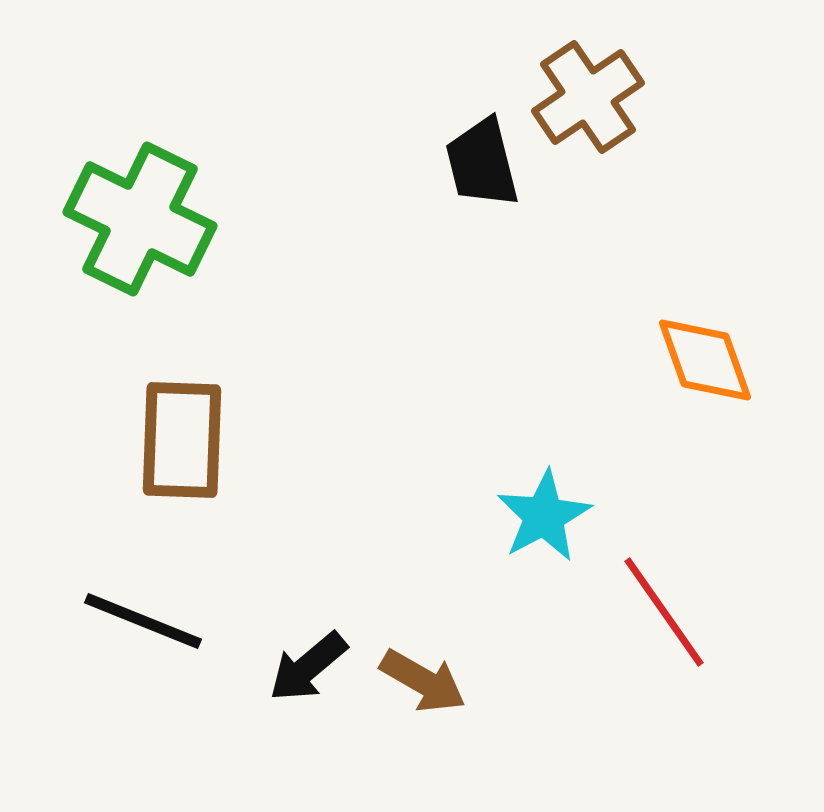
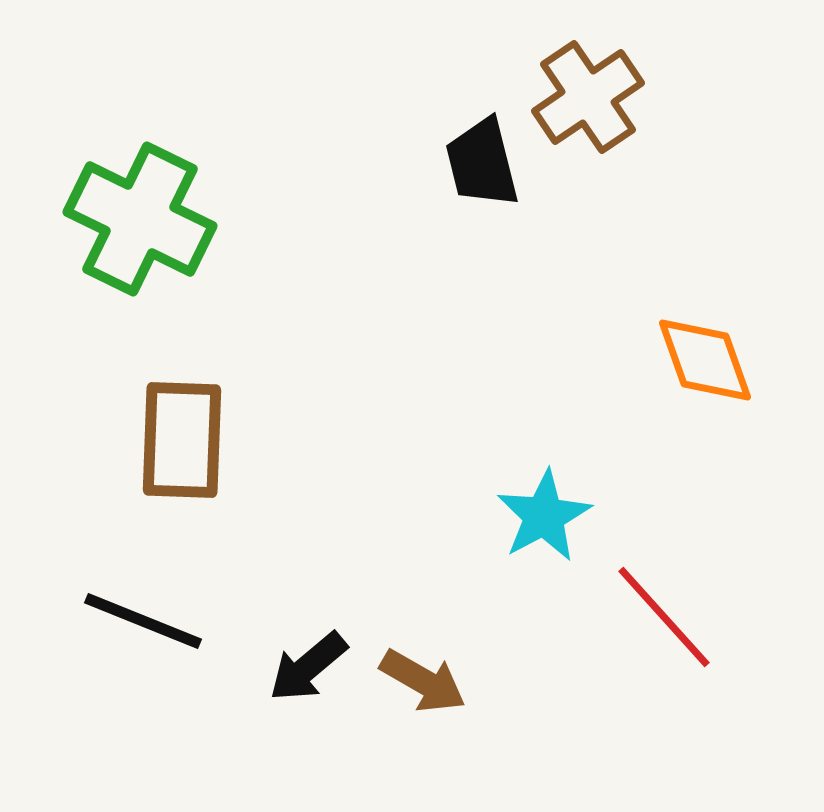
red line: moved 5 px down; rotated 7 degrees counterclockwise
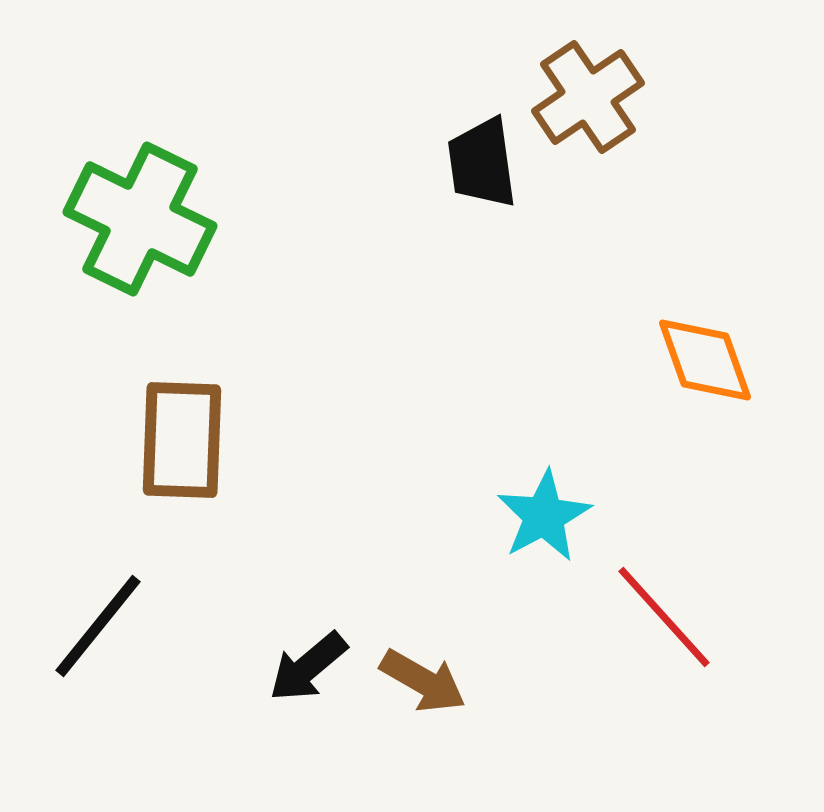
black trapezoid: rotated 6 degrees clockwise
black line: moved 45 px left, 5 px down; rotated 73 degrees counterclockwise
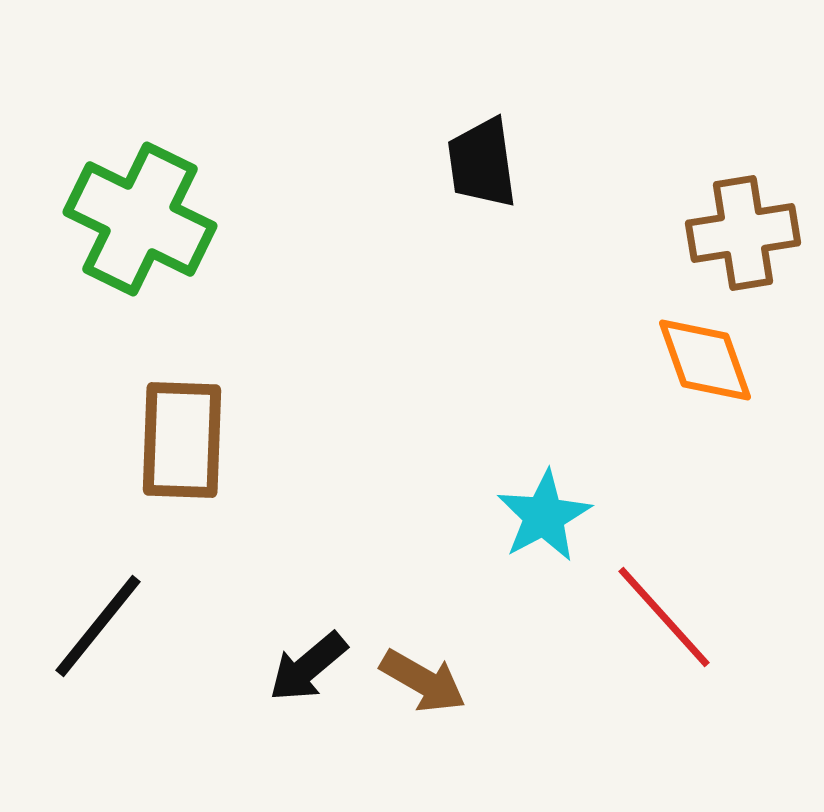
brown cross: moved 155 px right, 136 px down; rotated 25 degrees clockwise
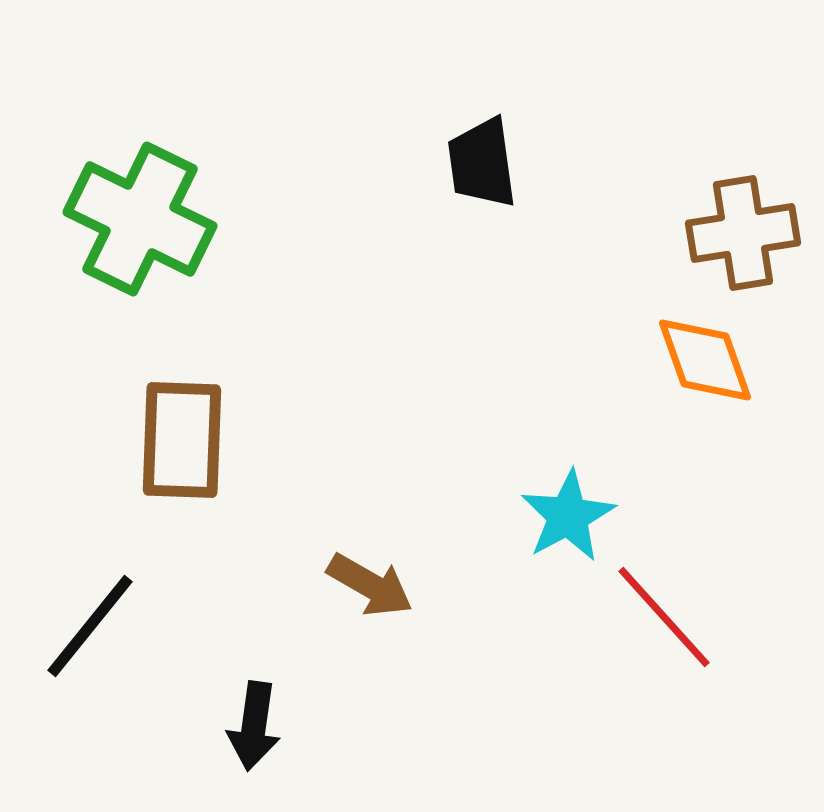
cyan star: moved 24 px right
black line: moved 8 px left
black arrow: moved 54 px left, 59 px down; rotated 42 degrees counterclockwise
brown arrow: moved 53 px left, 96 px up
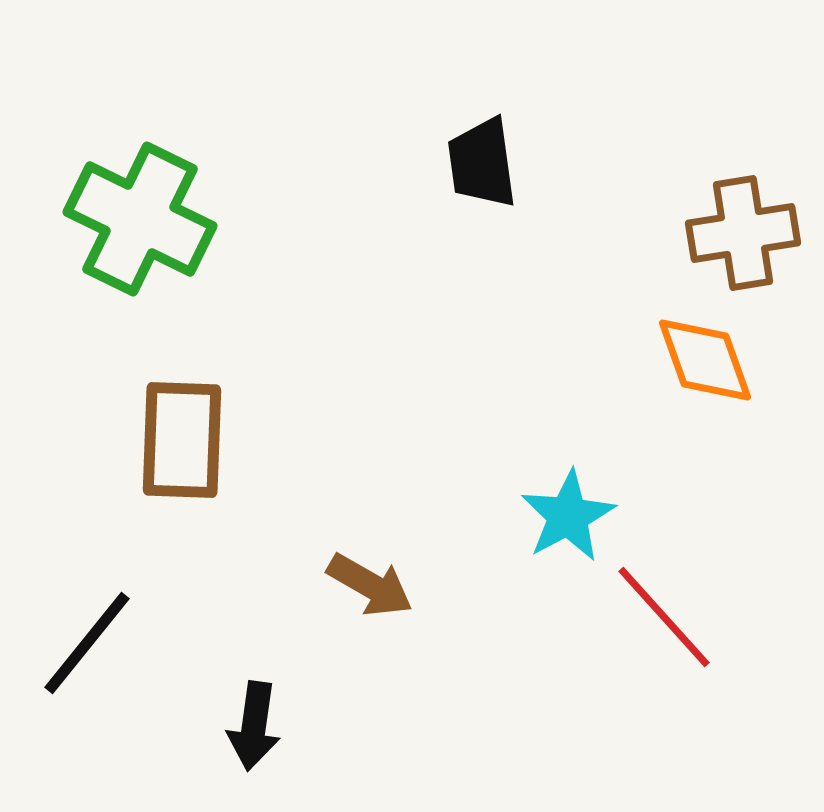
black line: moved 3 px left, 17 px down
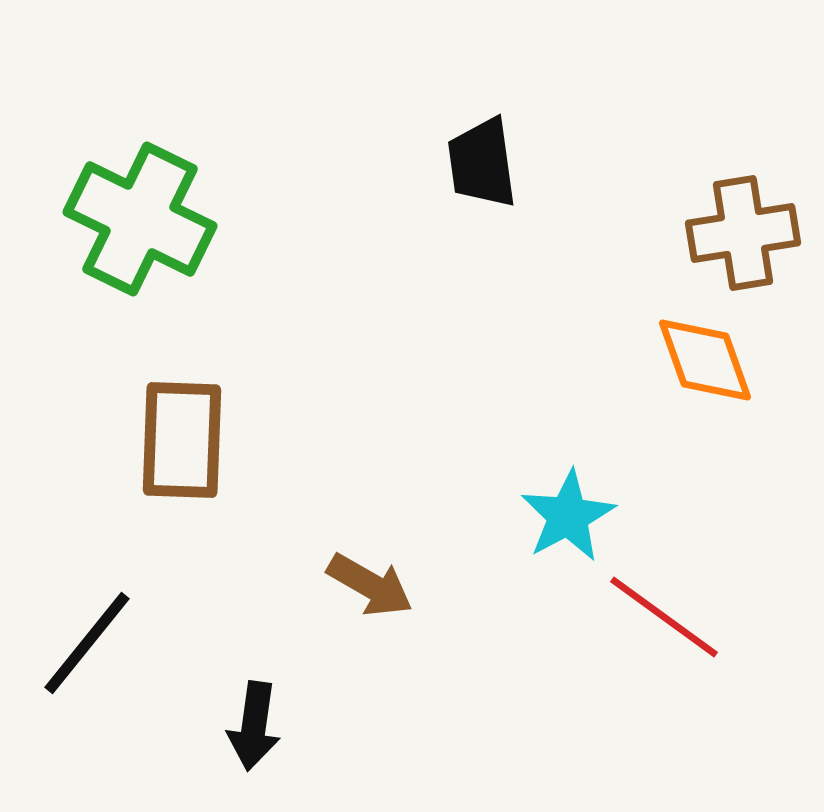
red line: rotated 12 degrees counterclockwise
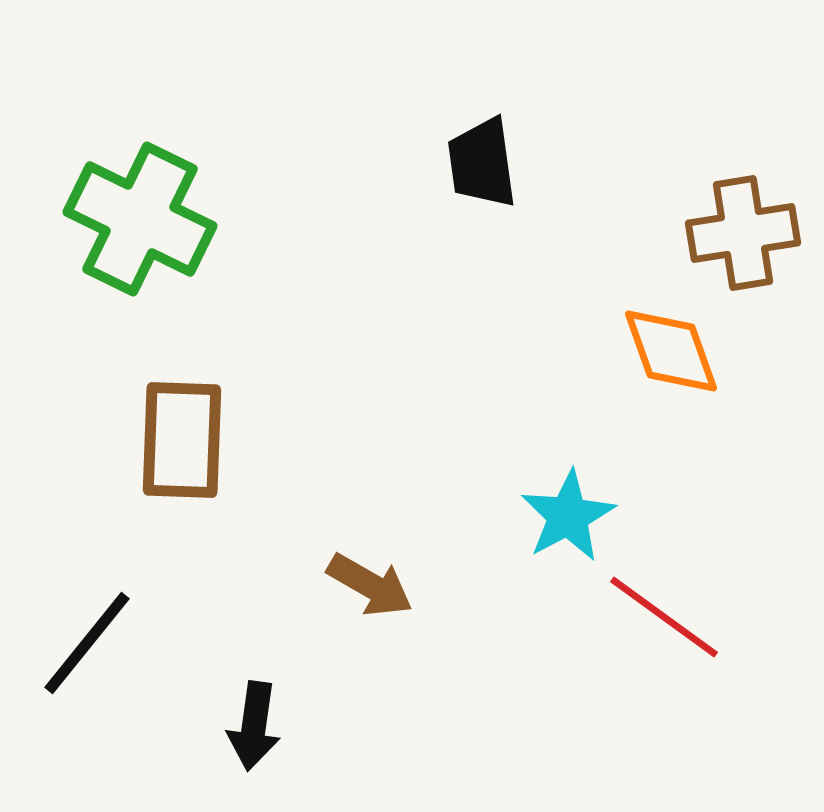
orange diamond: moved 34 px left, 9 px up
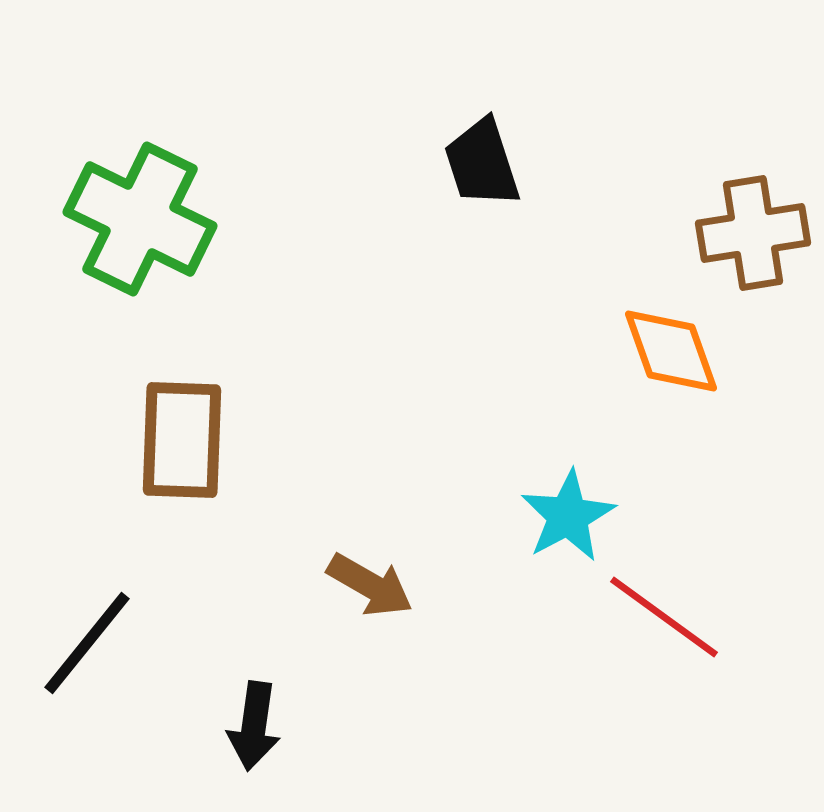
black trapezoid: rotated 10 degrees counterclockwise
brown cross: moved 10 px right
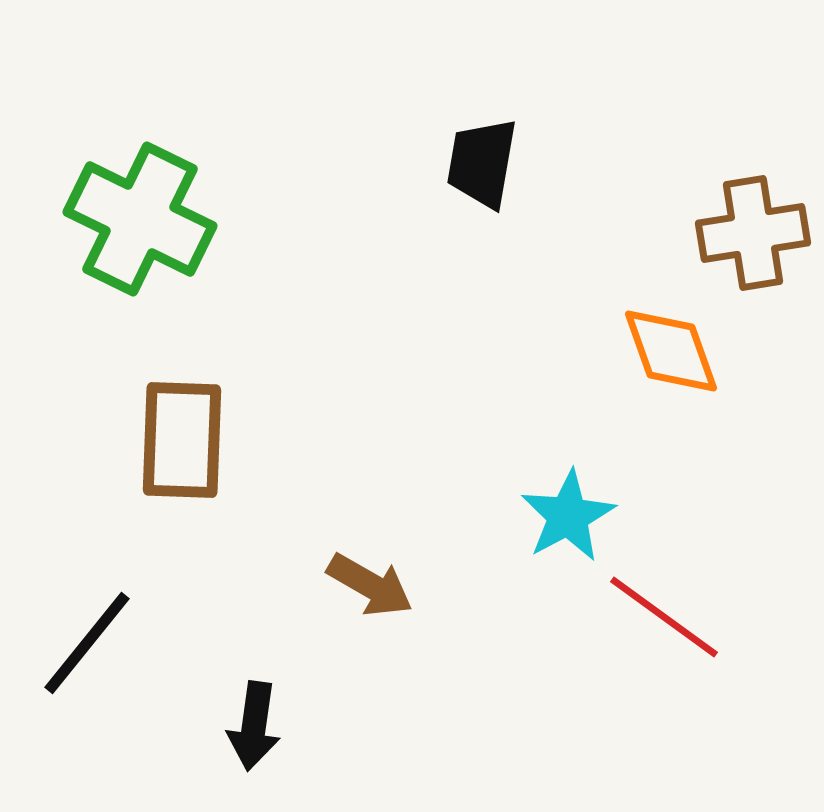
black trapezoid: rotated 28 degrees clockwise
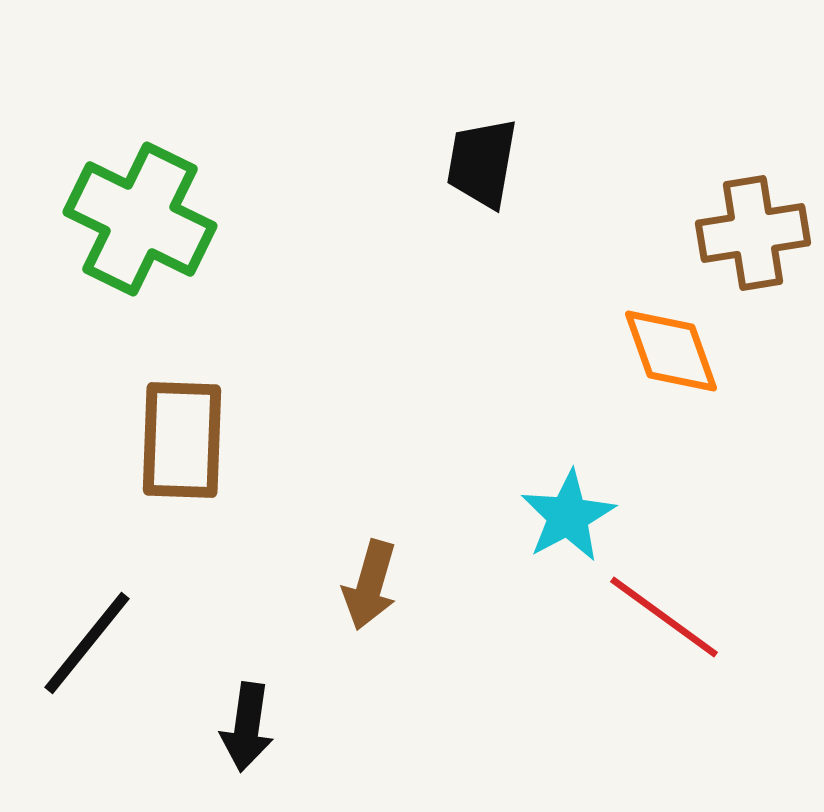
brown arrow: rotated 76 degrees clockwise
black arrow: moved 7 px left, 1 px down
